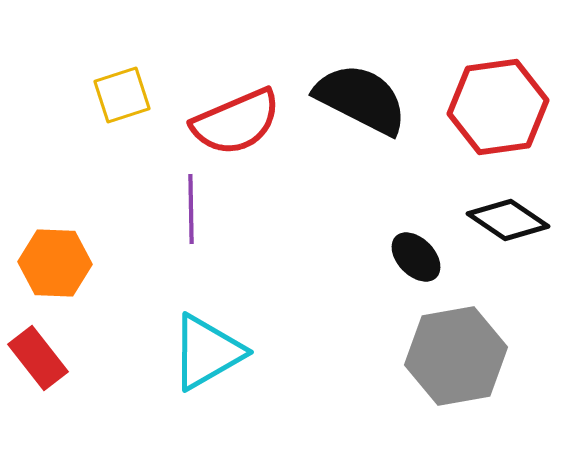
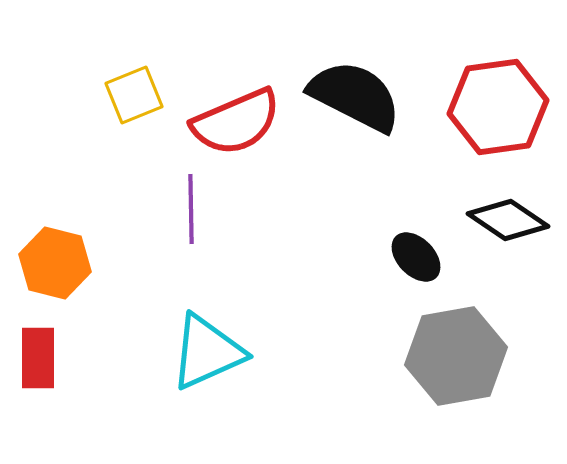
yellow square: moved 12 px right; rotated 4 degrees counterclockwise
black semicircle: moved 6 px left, 3 px up
orange hexagon: rotated 12 degrees clockwise
cyan triangle: rotated 6 degrees clockwise
red rectangle: rotated 38 degrees clockwise
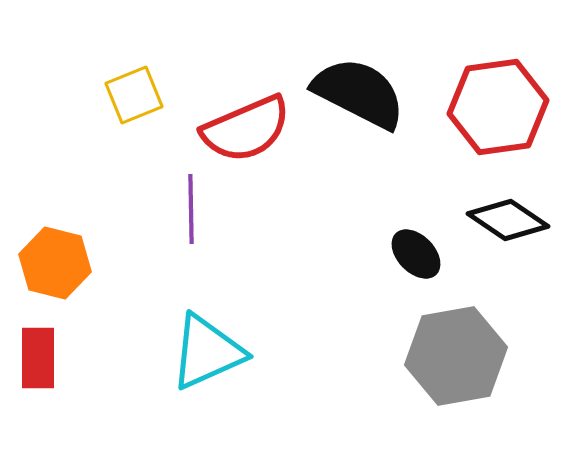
black semicircle: moved 4 px right, 3 px up
red semicircle: moved 10 px right, 7 px down
black ellipse: moved 3 px up
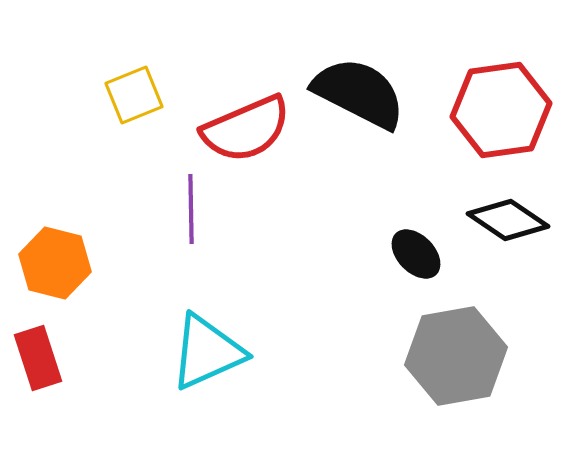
red hexagon: moved 3 px right, 3 px down
red rectangle: rotated 18 degrees counterclockwise
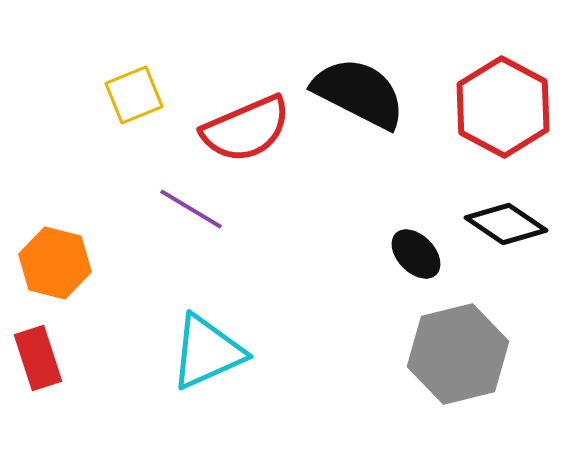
red hexagon: moved 2 px right, 3 px up; rotated 24 degrees counterclockwise
purple line: rotated 58 degrees counterclockwise
black diamond: moved 2 px left, 4 px down
gray hexagon: moved 2 px right, 2 px up; rotated 4 degrees counterclockwise
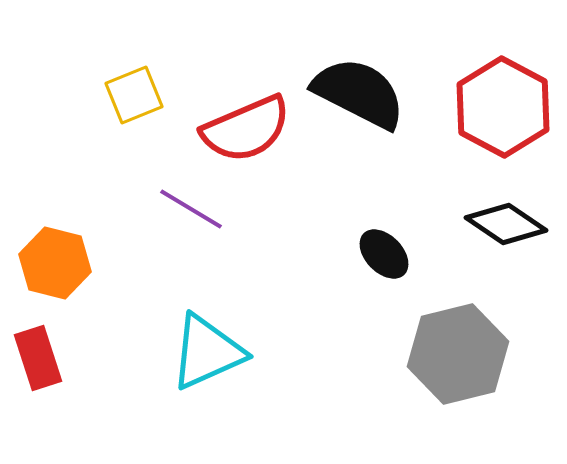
black ellipse: moved 32 px left
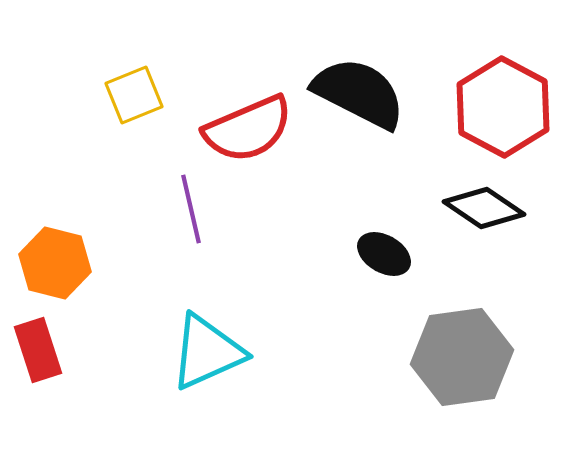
red semicircle: moved 2 px right
purple line: rotated 46 degrees clockwise
black diamond: moved 22 px left, 16 px up
black ellipse: rotated 16 degrees counterclockwise
gray hexagon: moved 4 px right, 3 px down; rotated 6 degrees clockwise
red rectangle: moved 8 px up
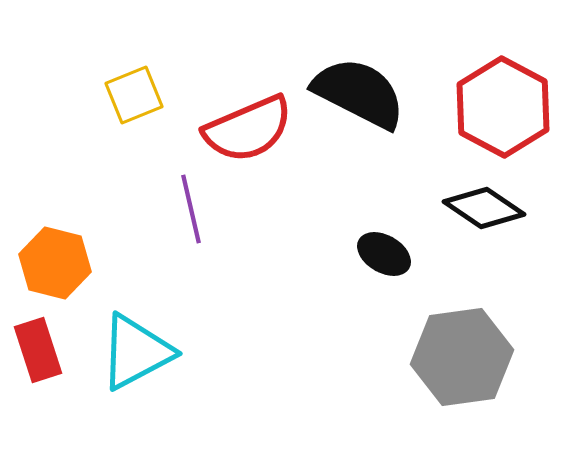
cyan triangle: moved 71 px left; rotated 4 degrees counterclockwise
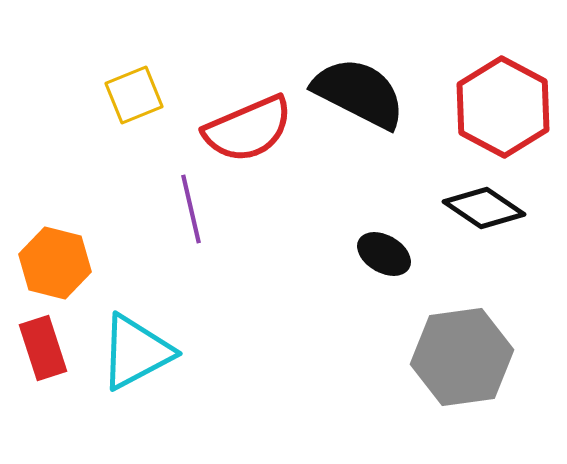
red rectangle: moved 5 px right, 2 px up
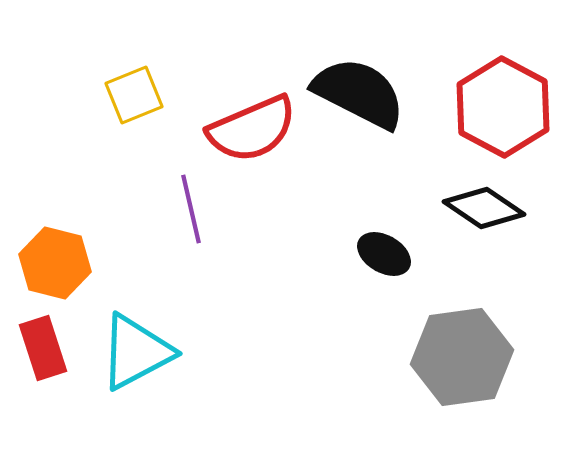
red semicircle: moved 4 px right
